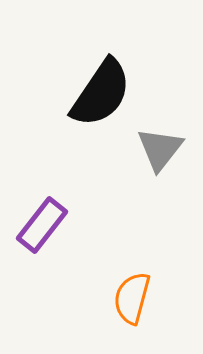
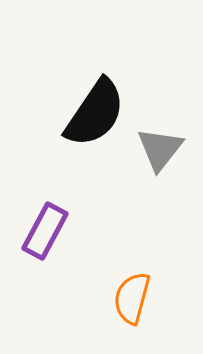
black semicircle: moved 6 px left, 20 px down
purple rectangle: moved 3 px right, 6 px down; rotated 10 degrees counterclockwise
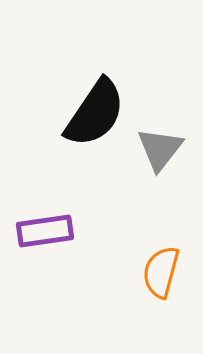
purple rectangle: rotated 54 degrees clockwise
orange semicircle: moved 29 px right, 26 px up
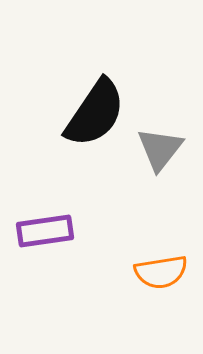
orange semicircle: rotated 114 degrees counterclockwise
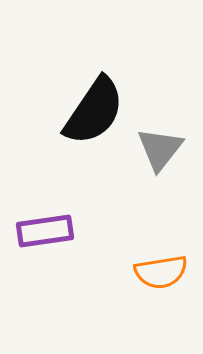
black semicircle: moved 1 px left, 2 px up
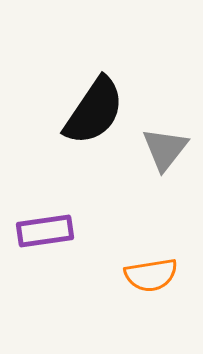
gray triangle: moved 5 px right
orange semicircle: moved 10 px left, 3 px down
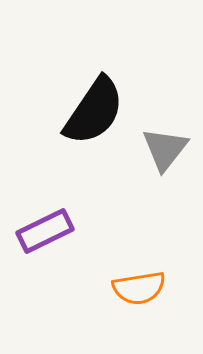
purple rectangle: rotated 18 degrees counterclockwise
orange semicircle: moved 12 px left, 13 px down
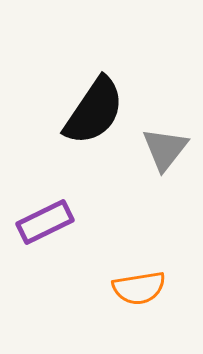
purple rectangle: moved 9 px up
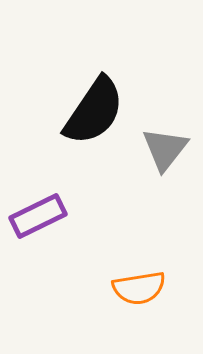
purple rectangle: moved 7 px left, 6 px up
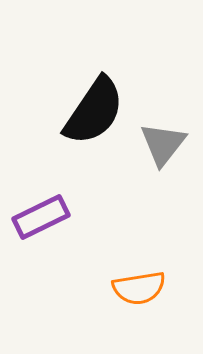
gray triangle: moved 2 px left, 5 px up
purple rectangle: moved 3 px right, 1 px down
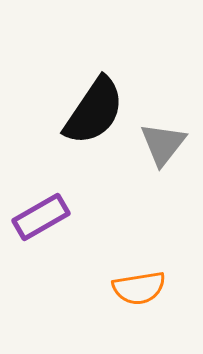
purple rectangle: rotated 4 degrees counterclockwise
